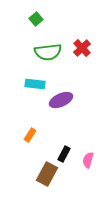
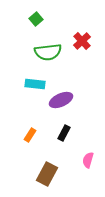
red cross: moved 7 px up
black rectangle: moved 21 px up
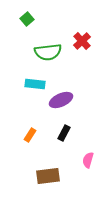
green square: moved 9 px left
brown rectangle: moved 1 px right, 2 px down; rotated 55 degrees clockwise
